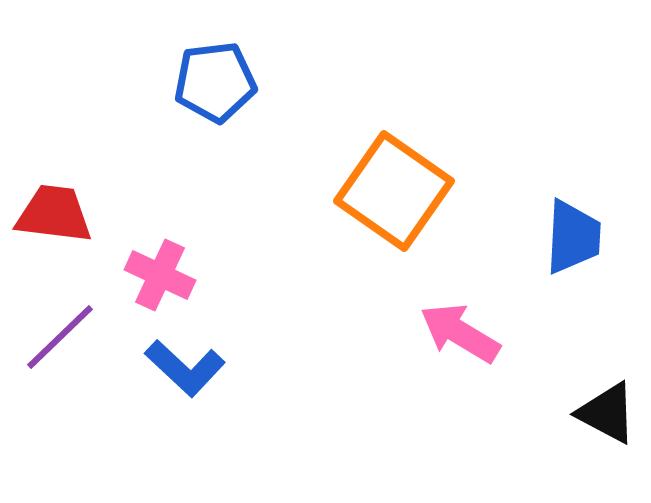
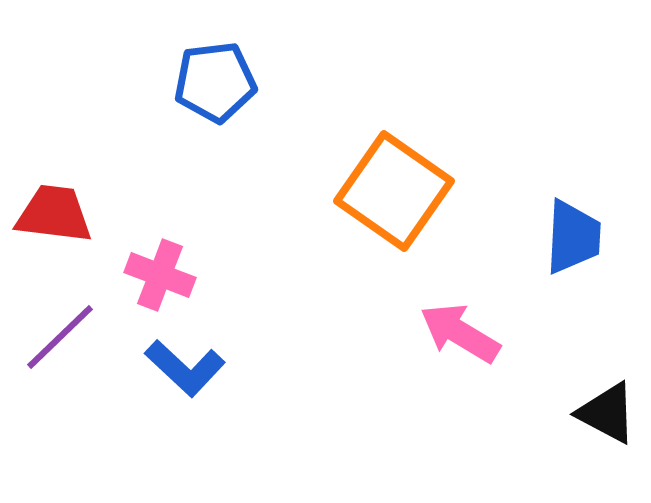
pink cross: rotated 4 degrees counterclockwise
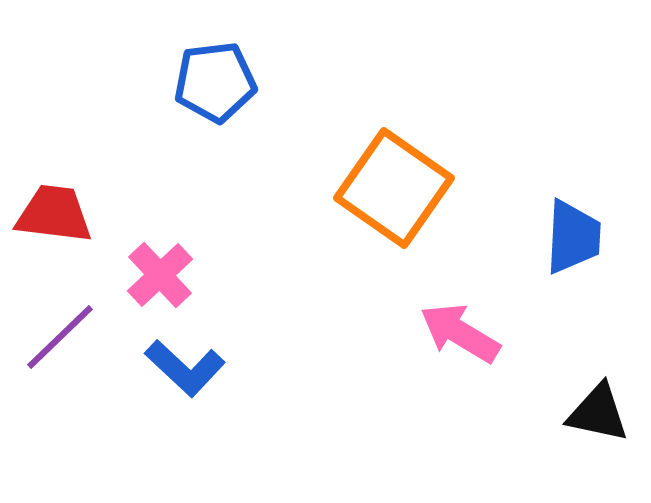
orange square: moved 3 px up
pink cross: rotated 26 degrees clockwise
black triangle: moved 9 px left; rotated 16 degrees counterclockwise
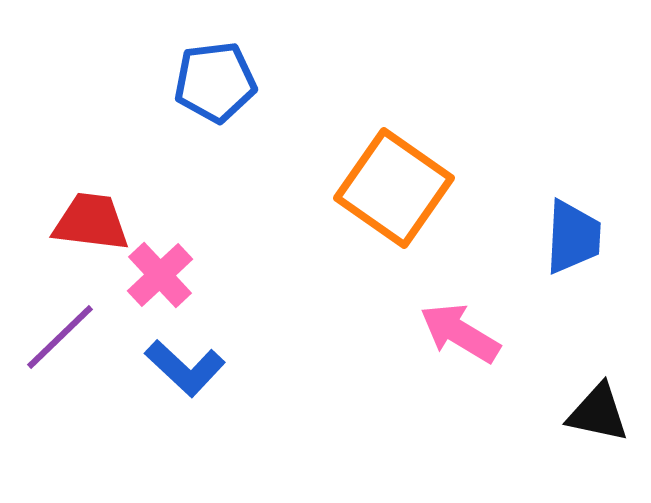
red trapezoid: moved 37 px right, 8 px down
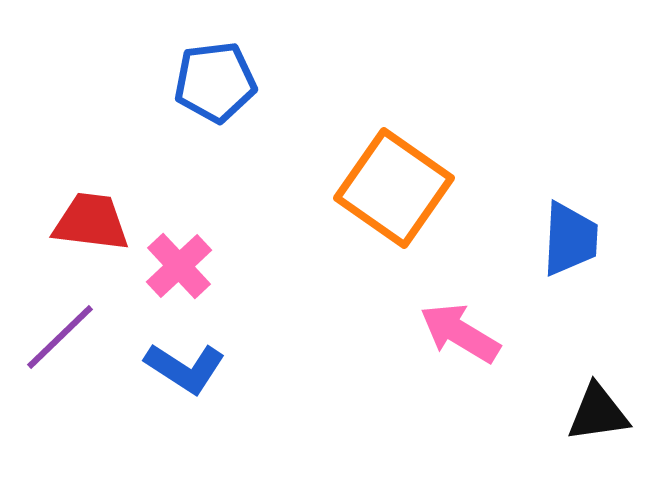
blue trapezoid: moved 3 px left, 2 px down
pink cross: moved 19 px right, 9 px up
blue L-shape: rotated 10 degrees counterclockwise
black triangle: rotated 20 degrees counterclockwise
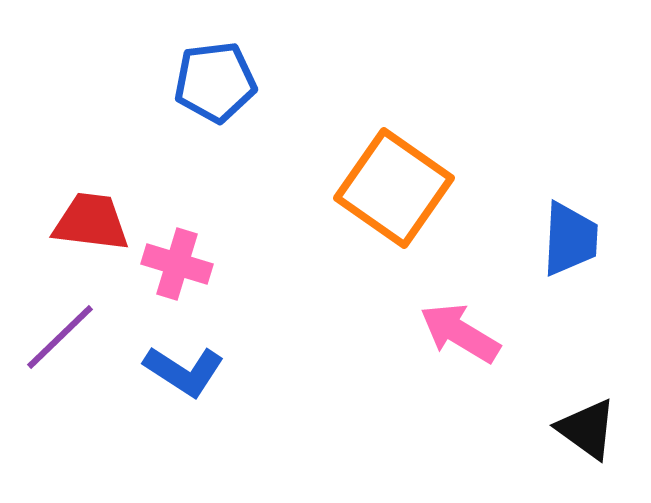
pink cross: moved 2 px left, 2 px up; rotated 30 degrees counterclockwise
blue L-shape: moved 1 px left, 3 px down
black triangle: moved 11 px left, 16 px down; rotated 44 degrees clockwise
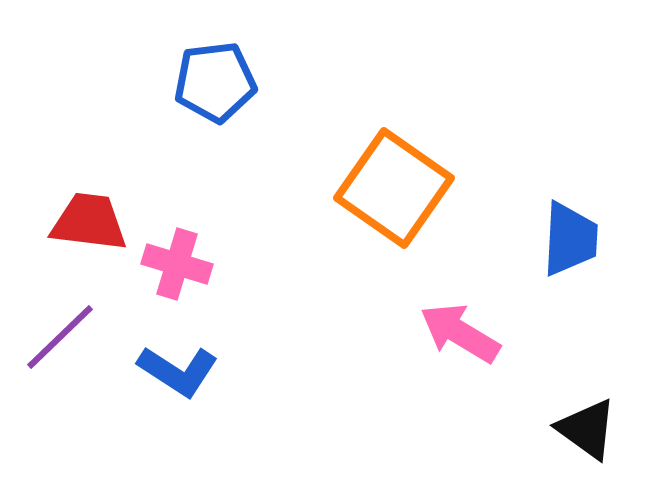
red trapezoid: moved 2 px left
blue L-shape: moved 6 px left
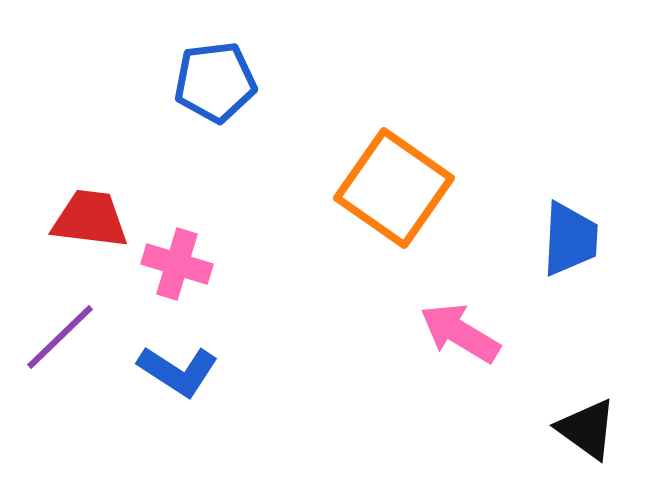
red trapezoid: moved 1 px right, 3 px up
